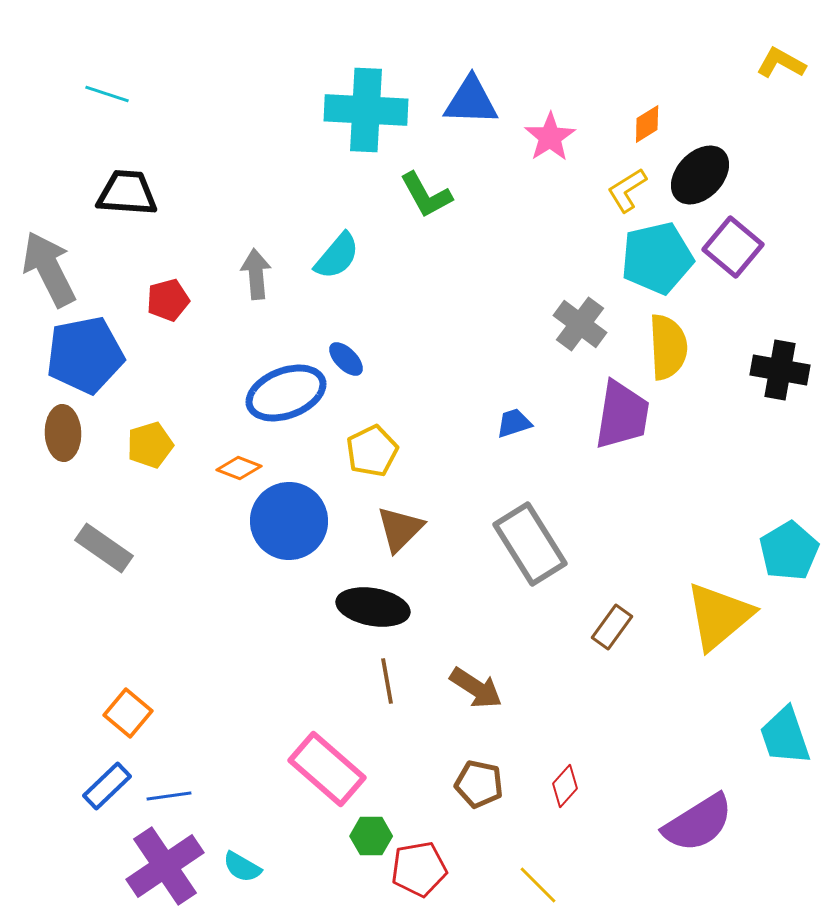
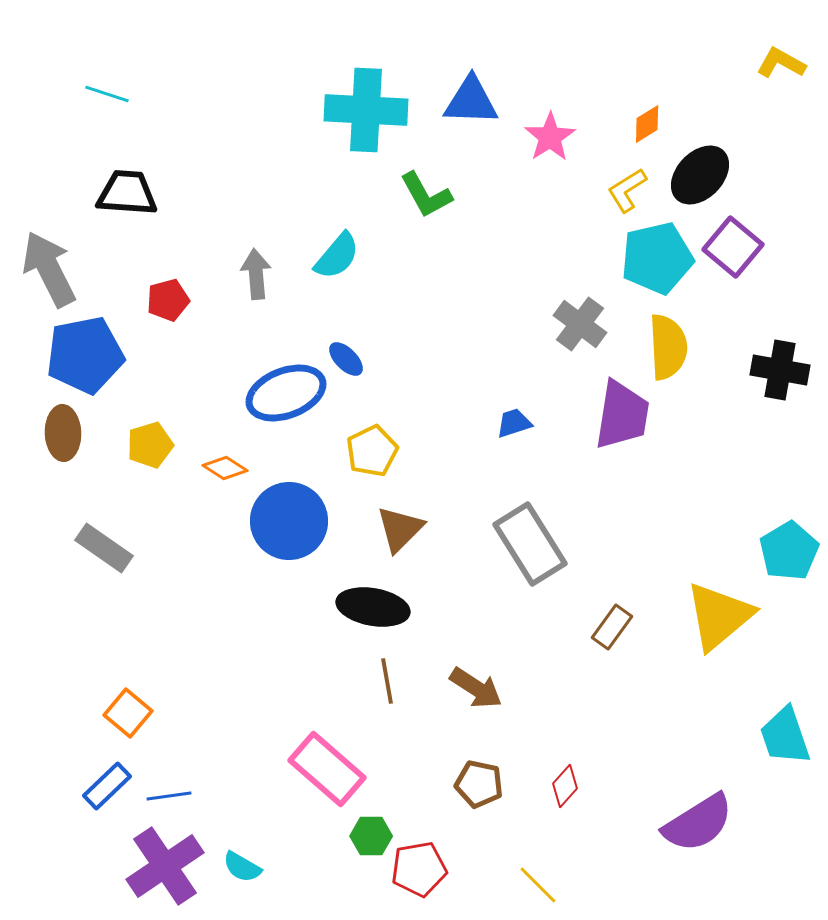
orange diamond at (239, 468): moved 14 px left; rotated 12 degrees clockwise
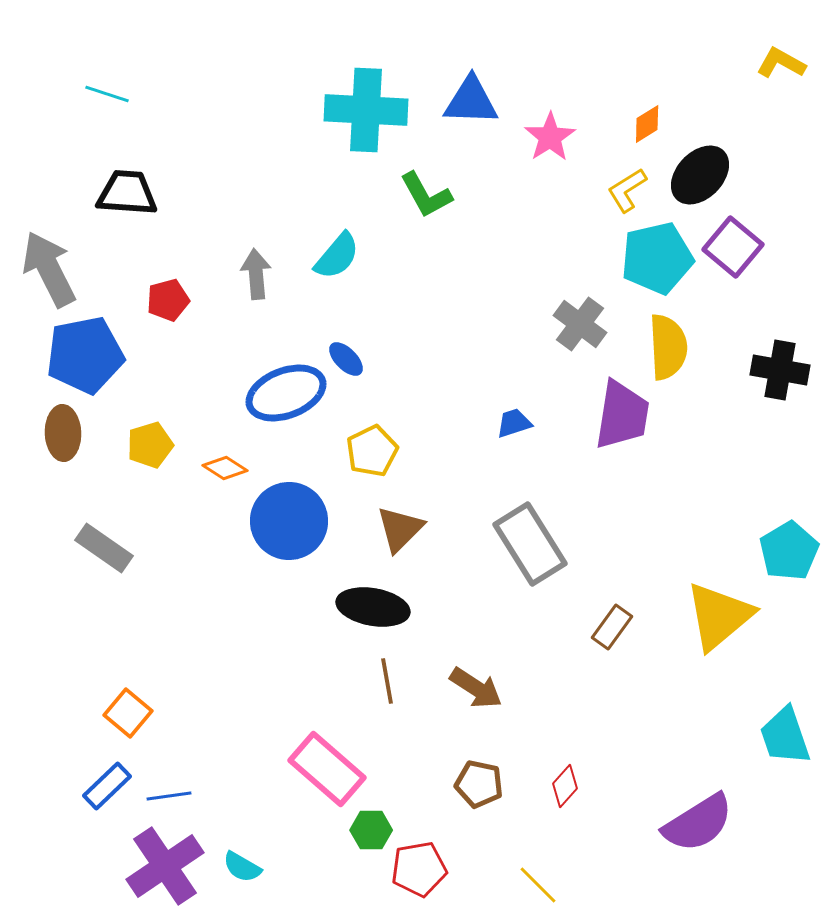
green hexagon at (371, 836): moved 6 px up
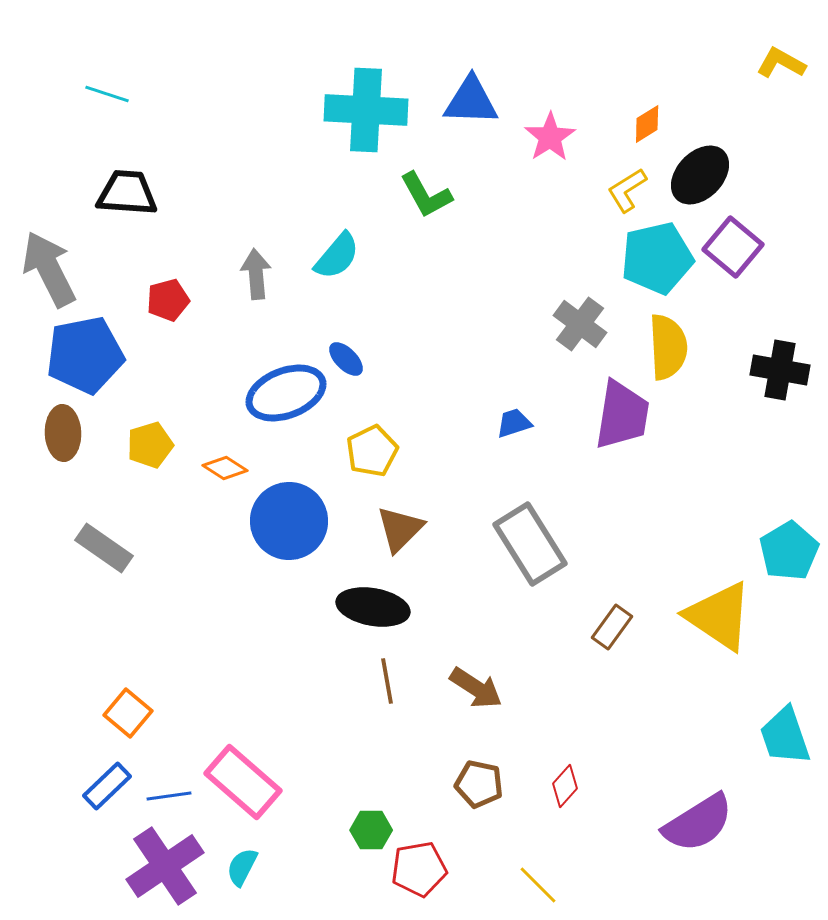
yellow triangle at (719, 616): rotated 46 degrees counterclockwise
pink rectangle at (327, 769): moved 84 px left, 13 px down
cyan semicircle at (242, 867): rotated 87 degrees clockwise
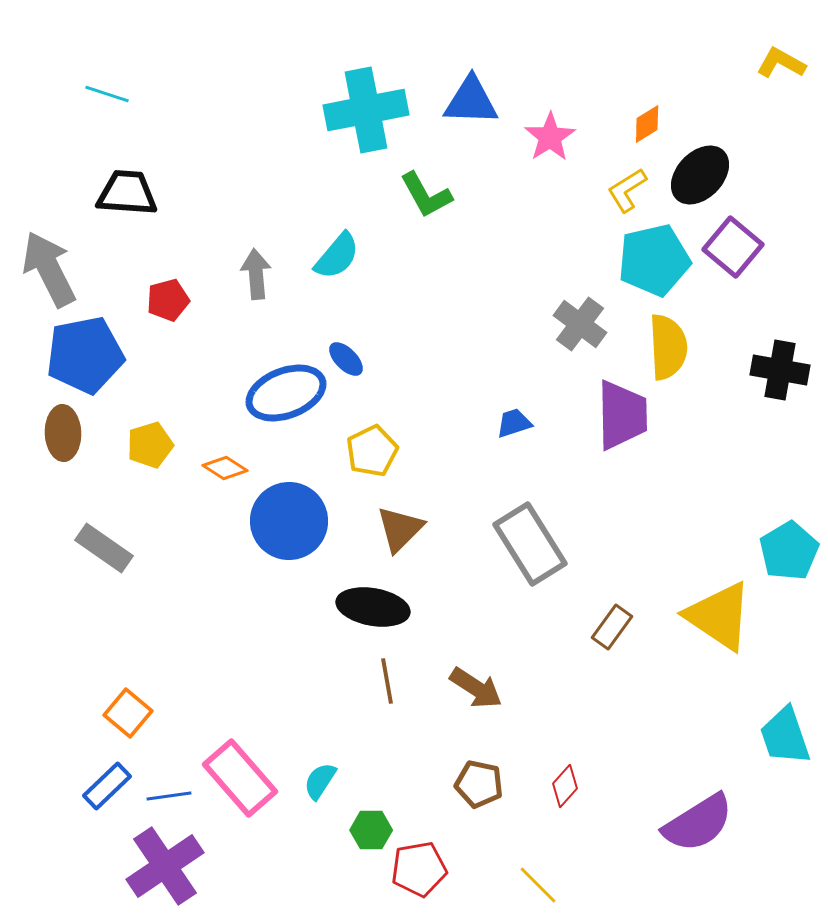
cyan cross at (366, 110): rotated 14 degrees counterclockwise
cyan pentagon at (657, 258): moved 3 px left, 2 px down
purple trapezoid at (622, 415): rotated 10 degrees counterclockwise
pink rectangle at (243, 782): moved 3 px left, 4 px up; rotated 8 degrees clockwise
cyan semicircle at (242, 867): moved 78 px right, 86 px up; rotated 6 degrees clockwise
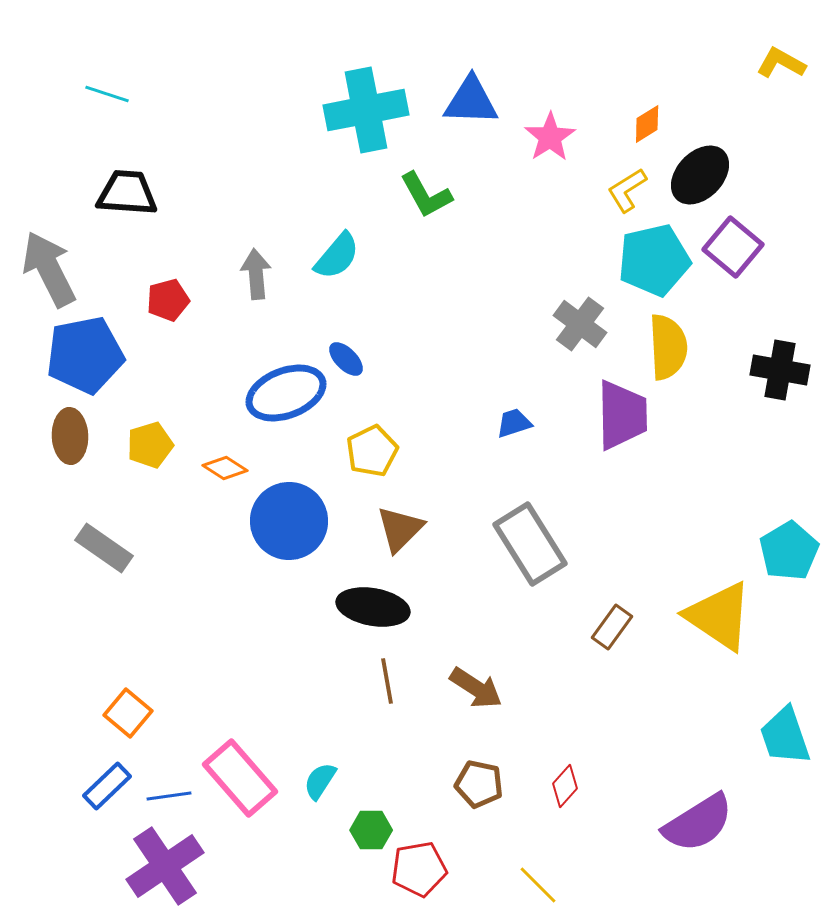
brown ellipse at (63, 433): moved 7 px right, 3 px down
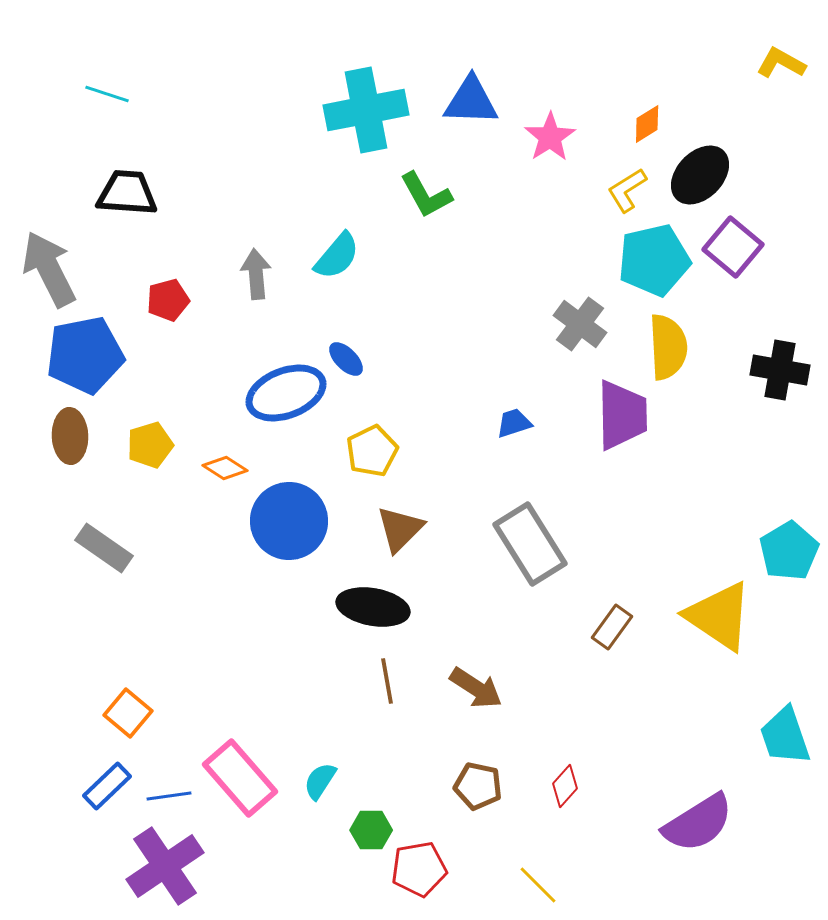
brown pentagon at (479, 784): moved 1 px left, 2 px down
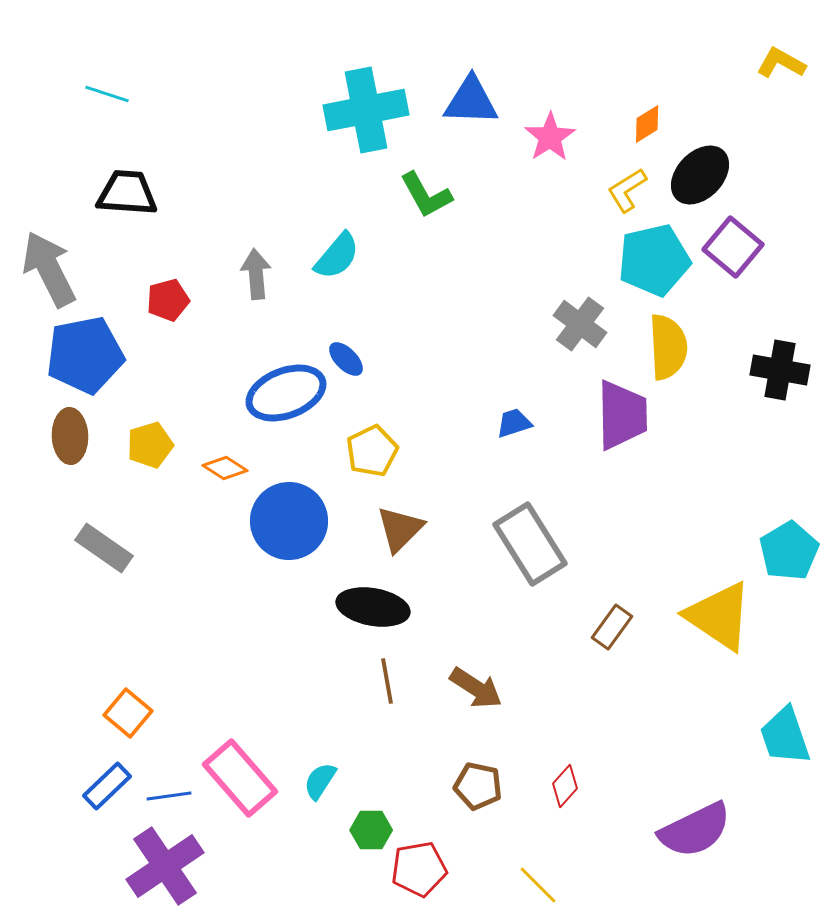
purple semicircle at (698, 823): moved 3 px left, 7 px down; rotated 6 degrees clockwise
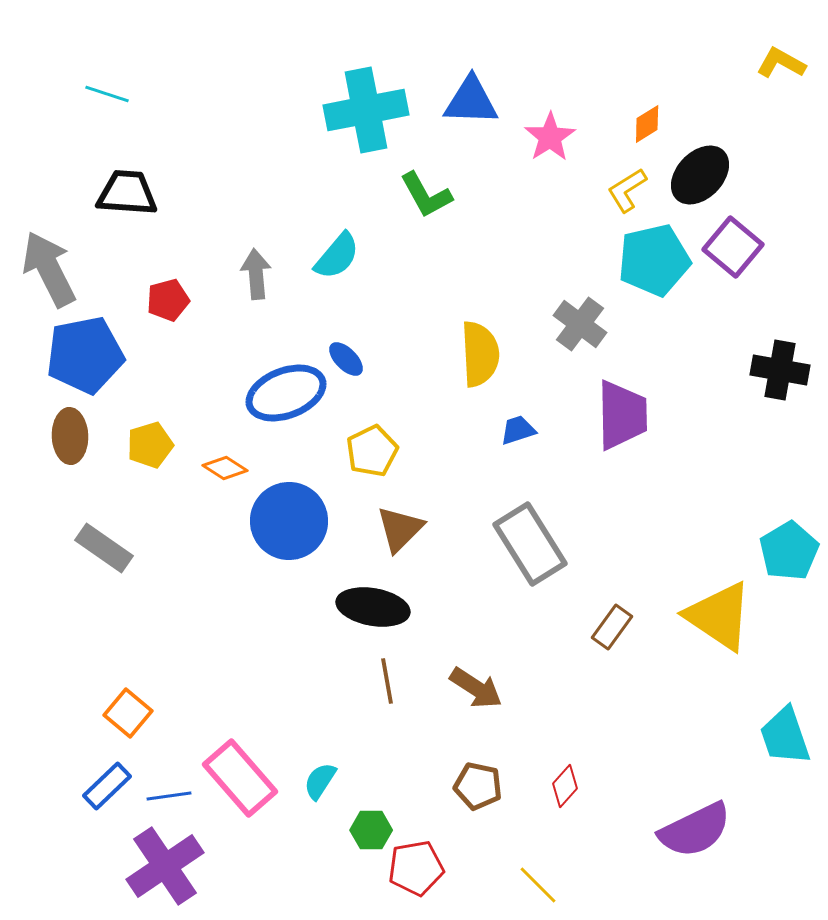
yellow semicircle at (668, 347): moved 188 px left, 7 px down
blue trapezoid at (514, 423): moved 4 px right, 7 px down
red pentagon at (419, 869): moved 3 px left, 1 px up
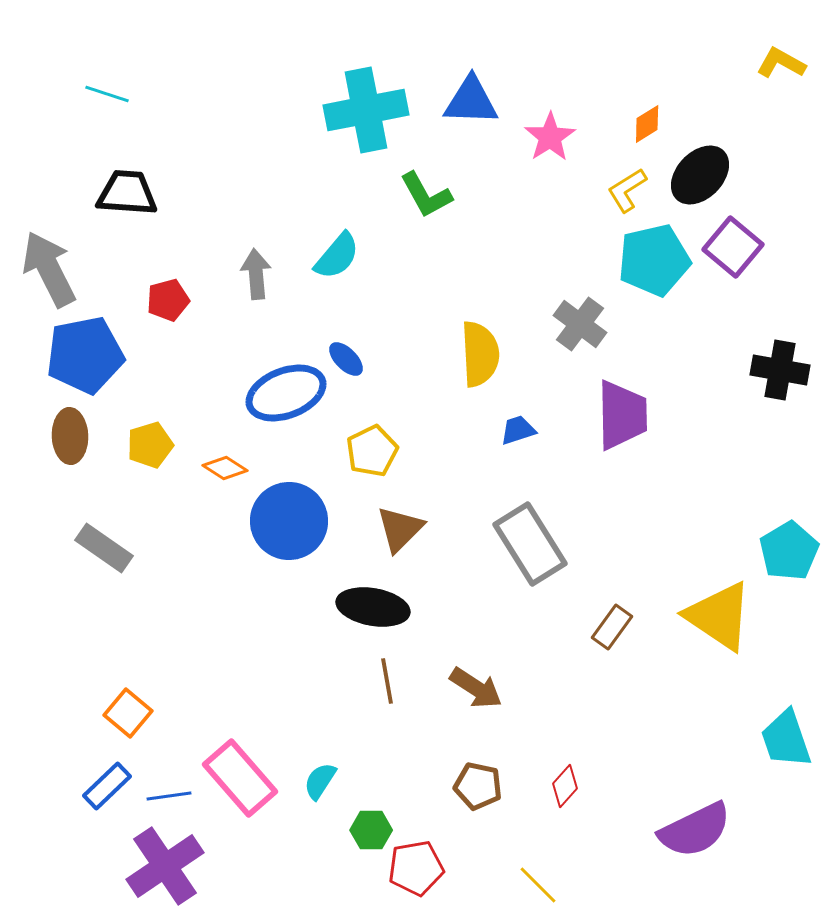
cyan trapezoid at (785, 736): moved 1 px right, 3 px down
